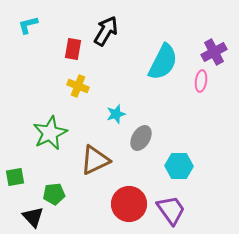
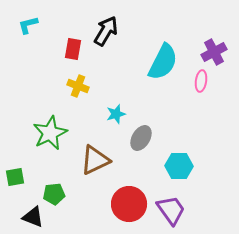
black triangle: rotated 25 degrees counterclockwise
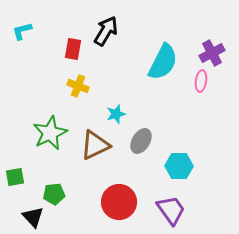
cyan L-shape: moved 6 px left, 6 px down
purple cross: moved 2 px left, 1 px down
gray ellipse: moved 3 px down
brown triangle: moved 15 px up
red circle: moved 10 px left, 2 px up
black triangle: rotated 25 degrees clockwise
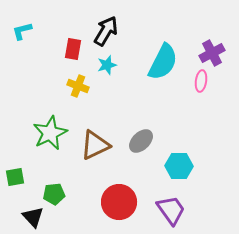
cyan star: moved 9 px left, 49 px up
gray ellipse: rotated 15 degrees clockwise
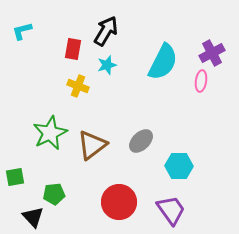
brown triangle: moved 3 px left; rotated 12 degrees counterclockwise
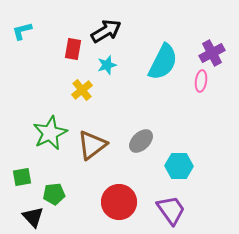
black arrow: rotated 28 degrees clockwise
yellow cross: moved 4 px right, 4 px down; rotated 30 degrees clockwise
green square: moved 7 px right
